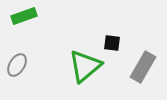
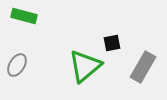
green rectangle: rotated 35 degrees clockwise
black square: rotated 18 degrees counterclockwise
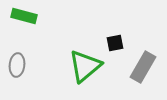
black square: moved 3 px right
gray ellipse: rotated 25 degrees counterclockwise
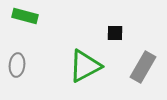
green rectangle: moved 1 px right
black square: moved 10 px up; rotated 12 degrees clockwise
green triangle: rotated 12 degrees clockwise
